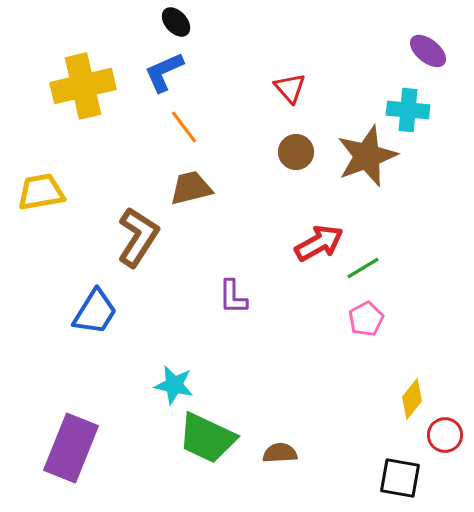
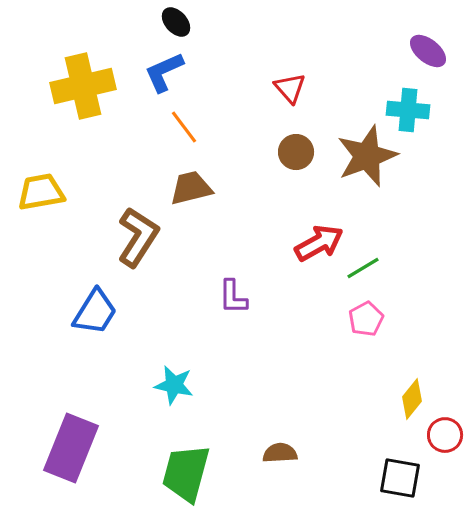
green trapezoid: moved 21 px left, 35 px down; rotated 80 degrees clockwise
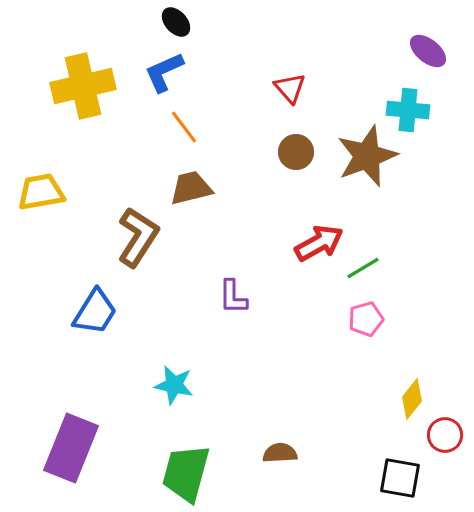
pink pentagon: rotated 12 degrees clockwise
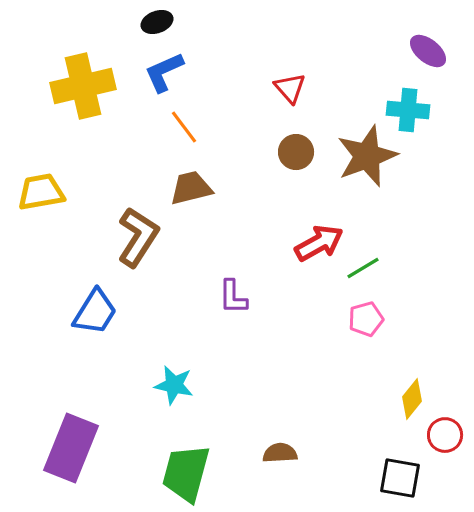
black ellipse: moved 19 px left; rotated 68 degrees counterclockwise
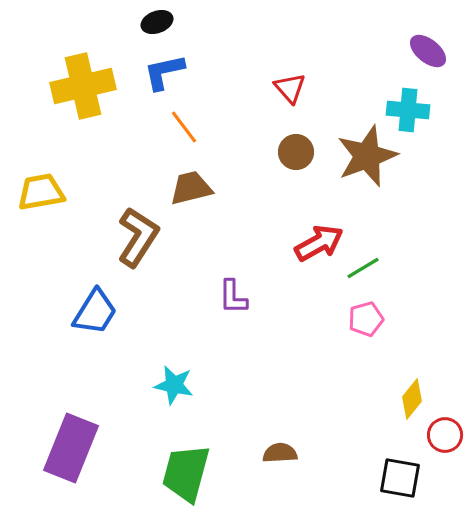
blue L-shape: rotated 12 degrees clockwise
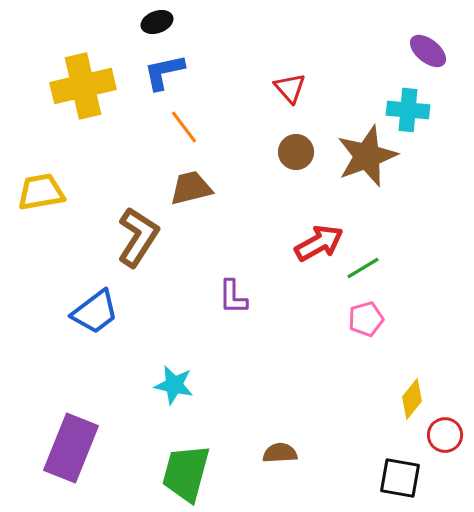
blue trapezoid: rotated 21 degrees clockwise
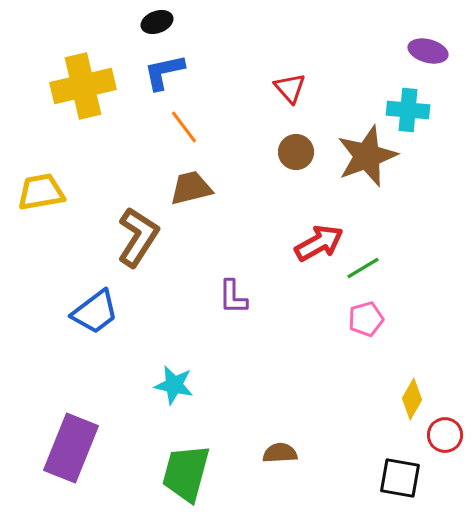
purple ellipse: rotated 24 degrees counterclockwise
yellow diamond: rotated 9 degrees counterclockwise
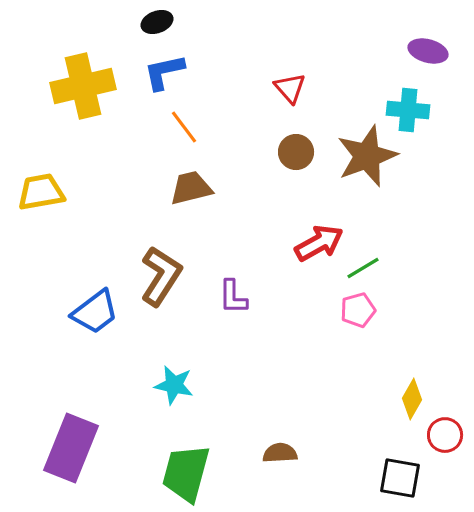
brown L-shape: moved 23 px right, 39 px down
pink pentagon: moved 8 px left, 9 px up
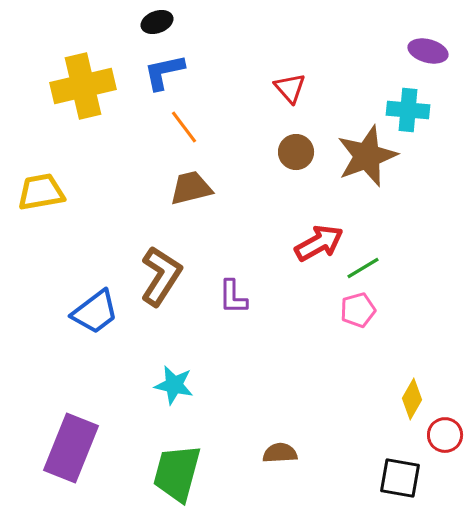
green trapezoid: moved 9 px left
